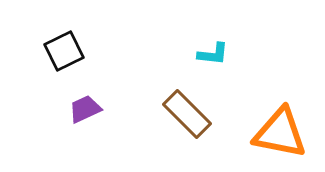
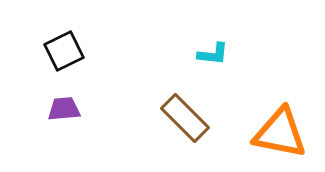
purple trapezoid: moved 21 px left; rotated 20 degrees clockwise
brown rectangle: moved 2 px left, 4 px down
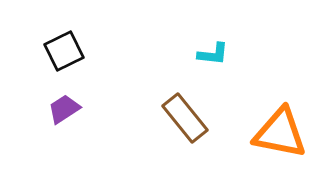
purple trapezoid: rotated 28 degrees counterclockwise
brown rectangle: rotated 6 degrees clockwise
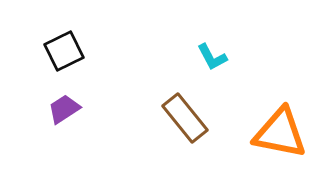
cyan L-shape: moved 1 px left, 3 px down; rotated 56 degrees clockwise
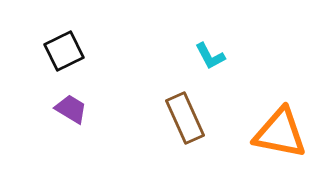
cyan L-shape: moved 2 px left, 1 px up
purple trapezoid: moved 7 px right; rotated 64 degrees clockwise
brown rectangle: rotated 15 degrees clockwise
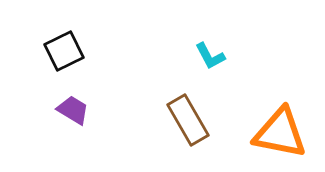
purple trapezoid: moved 2 px right, 1 px down
brown rectangle: moved 3 px right, 2 px down; rotated 6 degrees counterclockwise
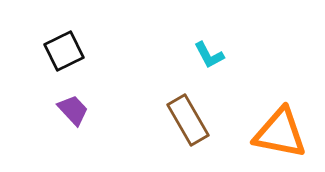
cyan L-shape: moved 1 px left, 1 px up
purple trapezoid: rotated 16 degrees clockwise
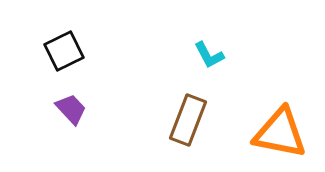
purple trapezoid: moved 2 px left, 1 px up
brown rectangle: rotated 51 degrees clockwise
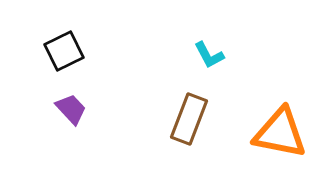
brown rectangle: moved 1 px right, 1 px up
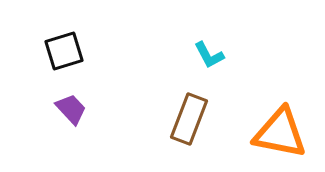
black square: rotated 9 degrees clockwise
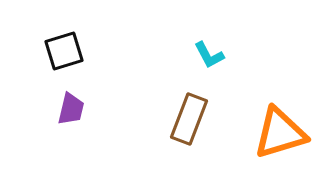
purple trapezoid: rotated 56 degrees clockwise
orange triangle: rotated 28 degrees counterclockwise
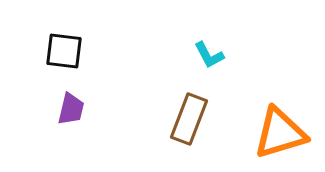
black square: rotated 24 degrees clockwise
